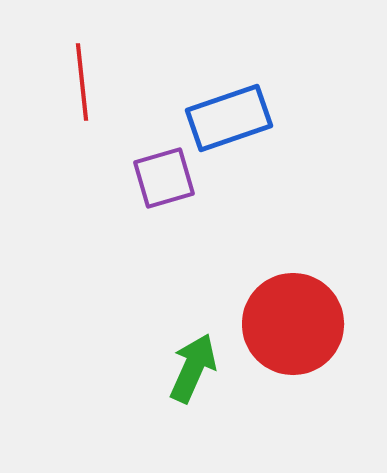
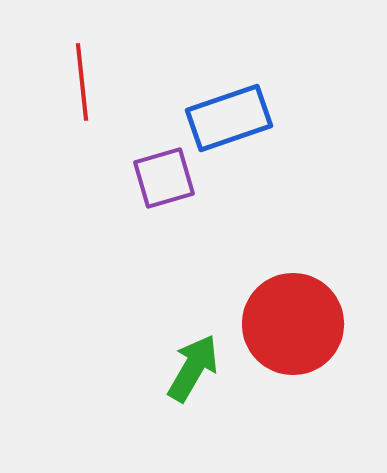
green arrow: rotated 6 degrees clockwise
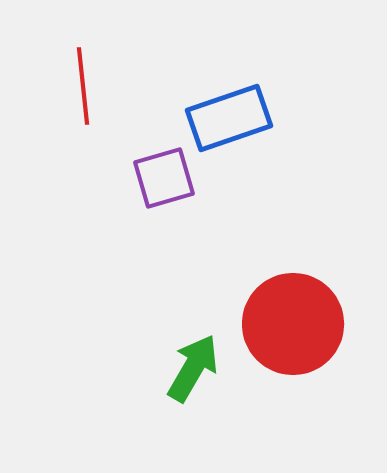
red line: moved 1 px right, 4 px down
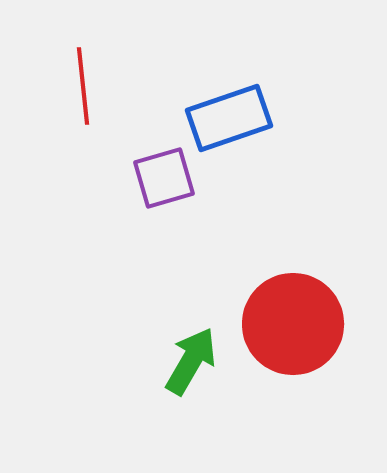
green arrow: moved 2 px left, 7 px up
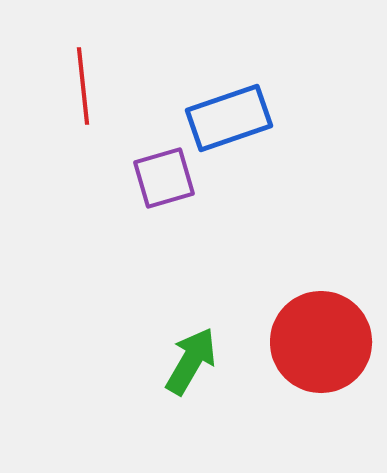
red circle: moved 28 px right, 18 px down
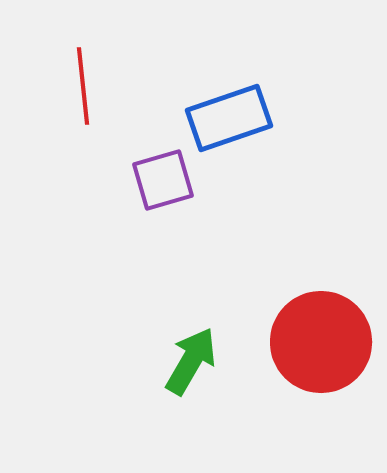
purple square: moved 1 px left, 2 px down
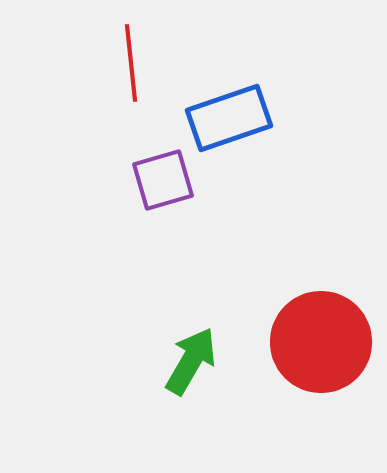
red line: moved 48 px right, 23 px up
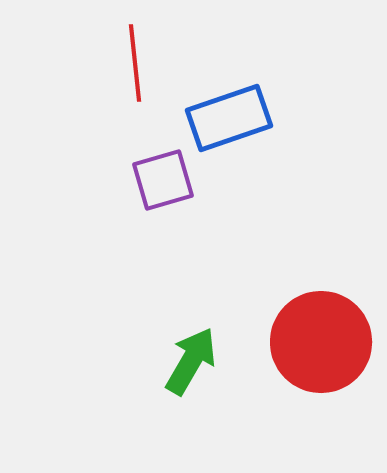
red line: moved 4 px right
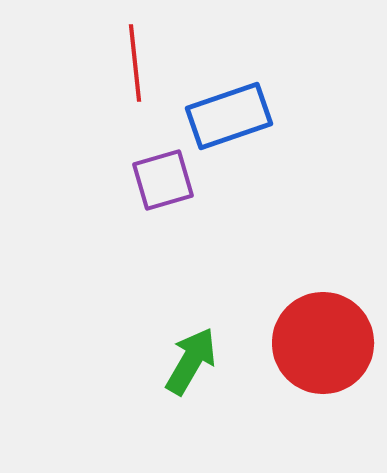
blue rectangle: moved 2 px up
red circle: moved 2 px right, 1 px down
